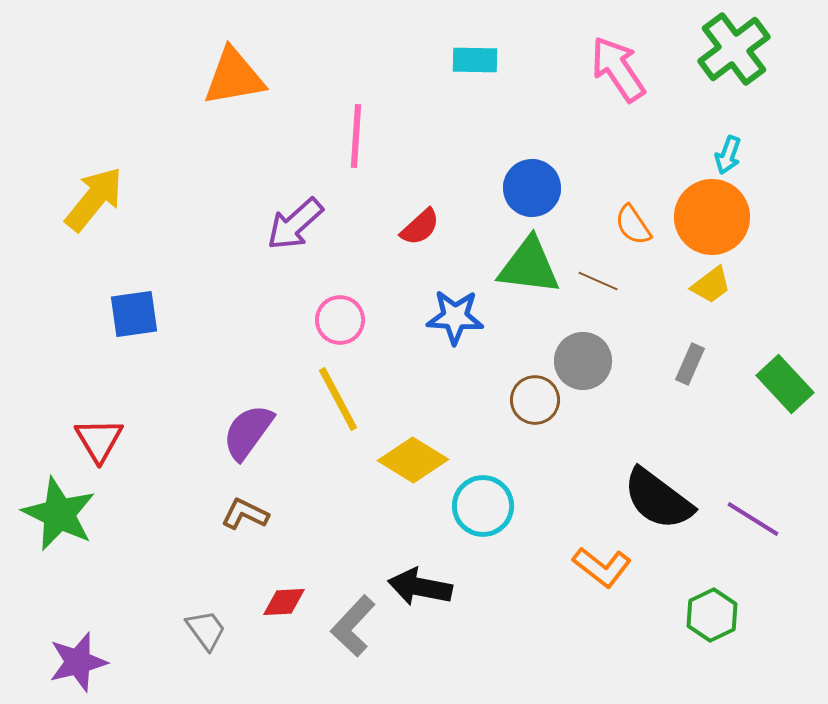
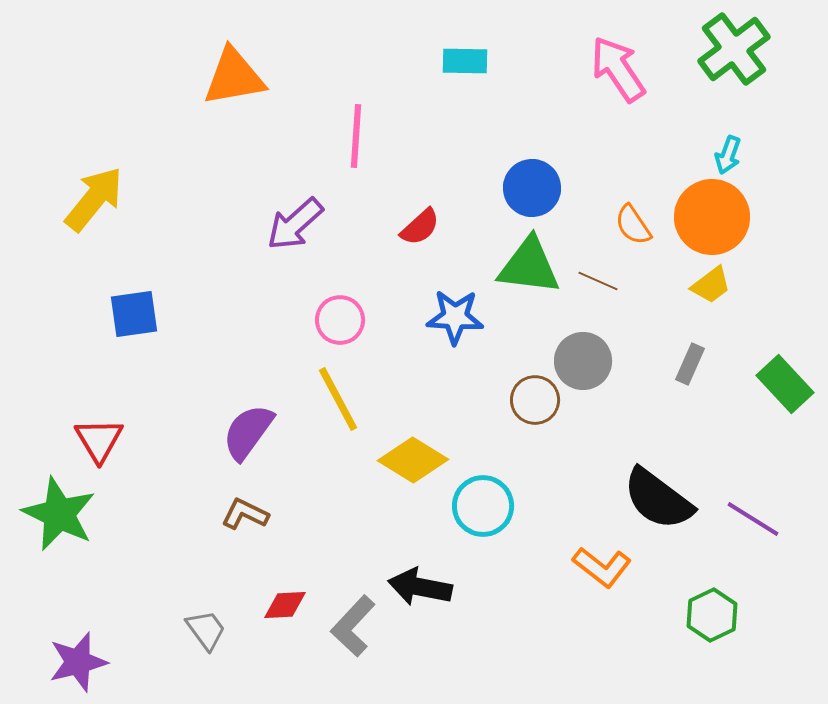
cyan rectangle: moved 10 px left, 1 px down
red diamond: moved 1 px right, 3 px down
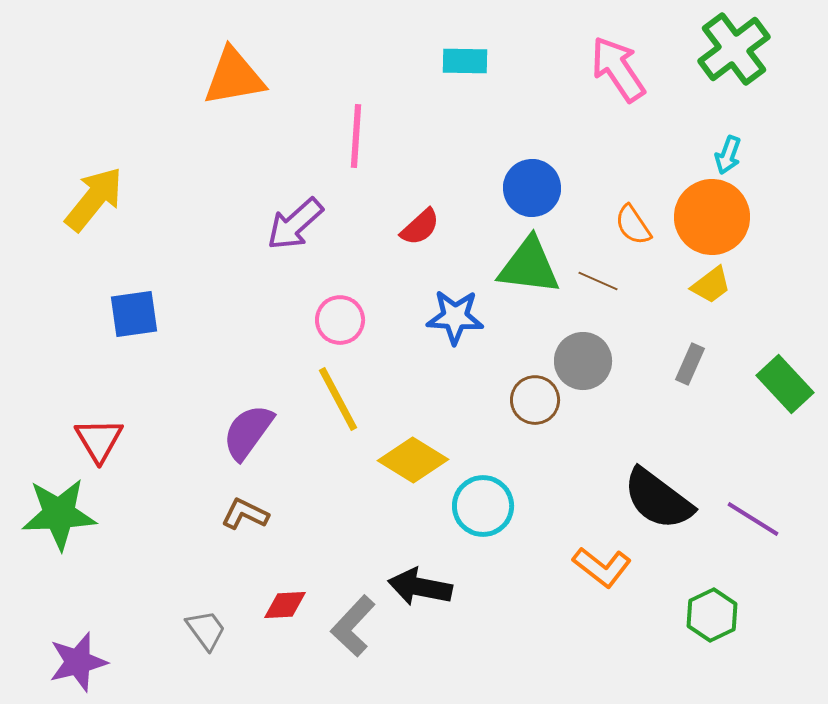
green star: rotated 28 degrees counterclockwise
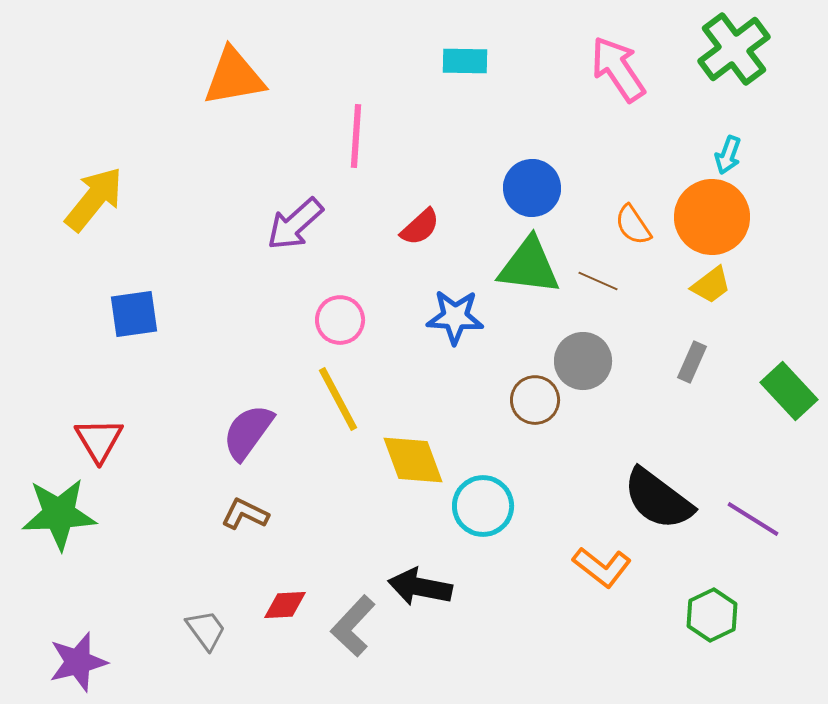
gray rectangle: moved 2 px right, 2 px up
green rectangle: moved 4 px right, 7 px down
yellow diamond: rotated 38 degrees clockwise
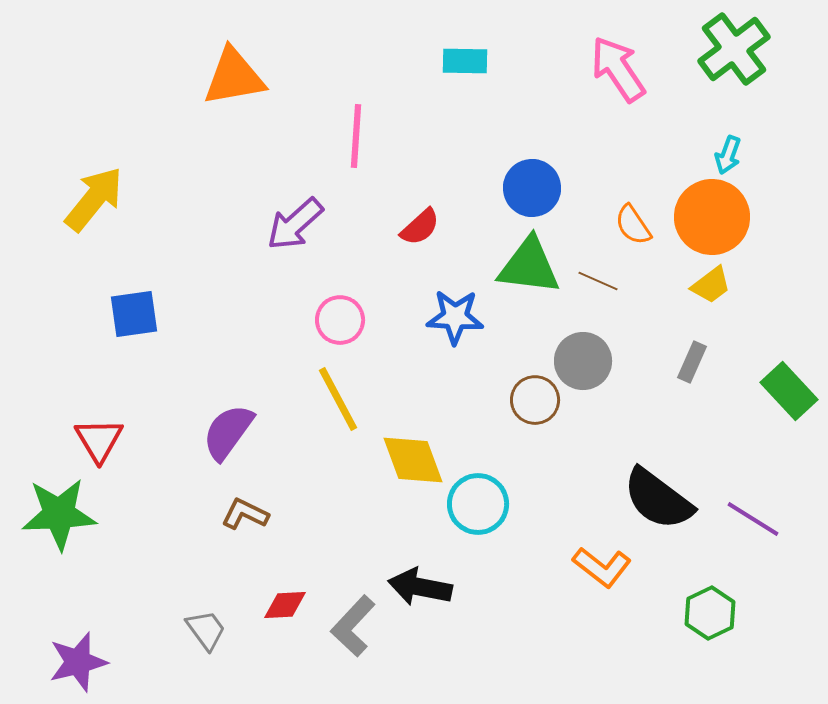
purple semicircle: moved 20 px left
cyan circle: moved 5 px left, 2 px up
green hexagon: moved 2 px left, 2 px up
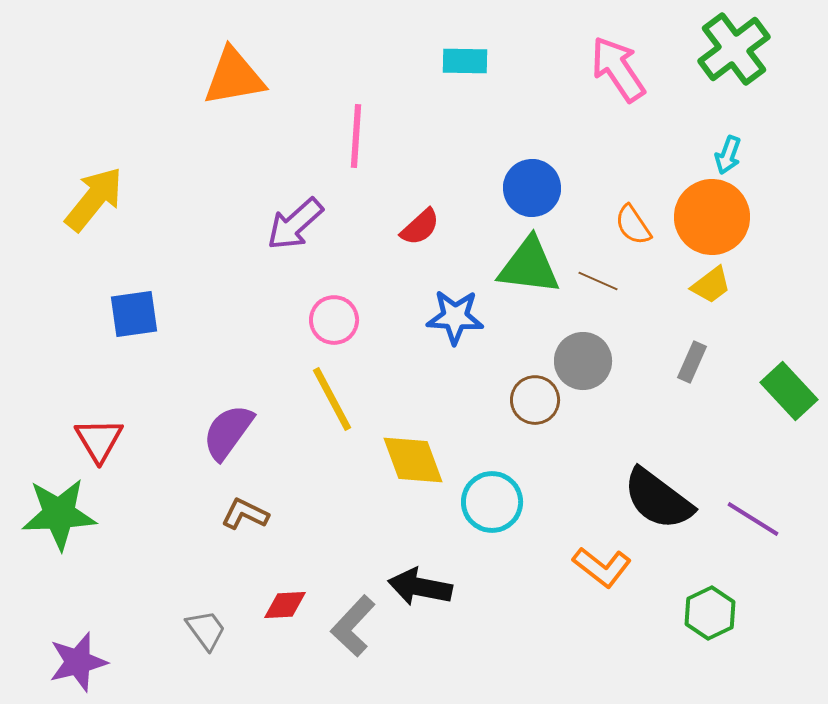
pink circle: moved 6 px left
yellow line: moved 6 px left
cyan circle: moved 14 px right, 2 px up
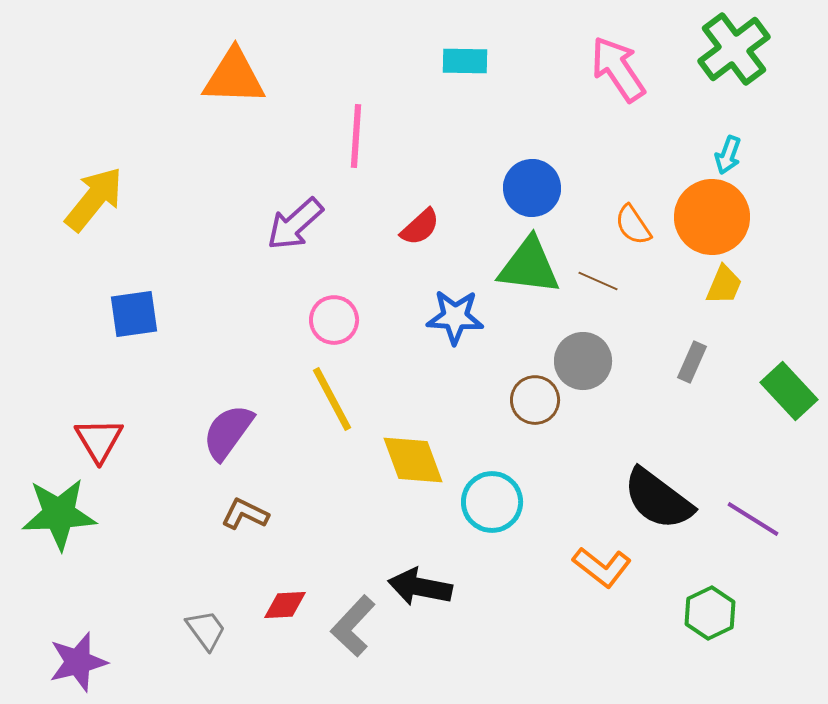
orange triangle: rotated 12 degrees clockwise
yellow trapezoid: moved 13 px right; rotated 30 degrees counterclockwise
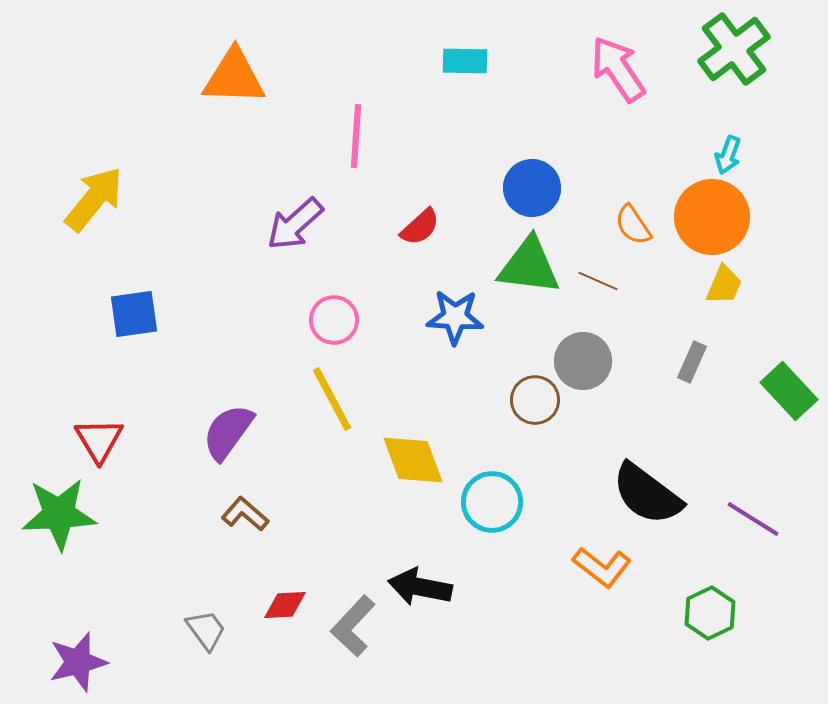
black semicircle: moved 11 px left, 5 px up
brown L-shape: rotated 15 degrees clockwise
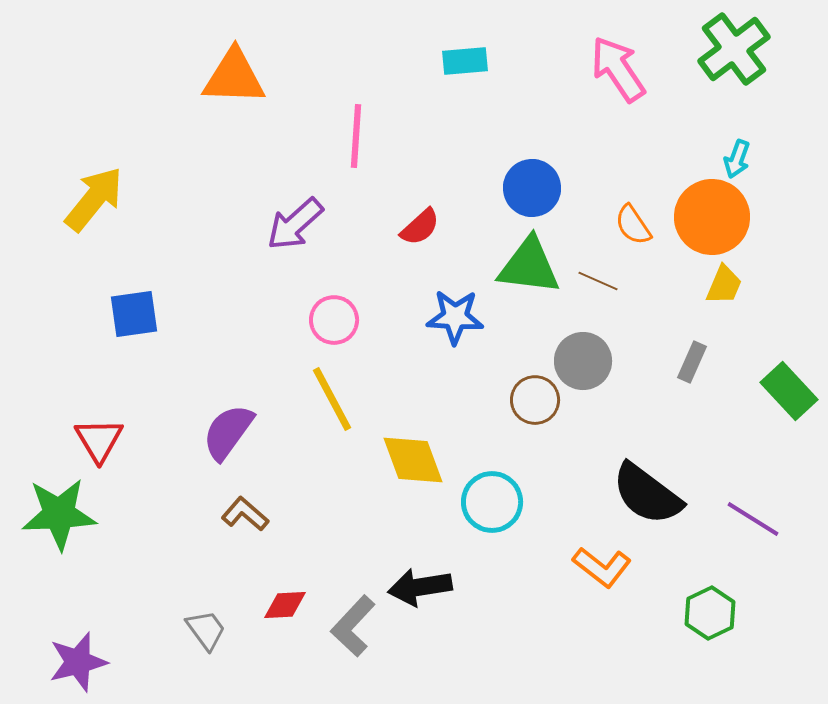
cyan rectangle: rotated 6 degrees counterclockwise
cyan arrow: moved 9 px right, 4 px down
black arrow: rotated 20 degrees counterclockwise
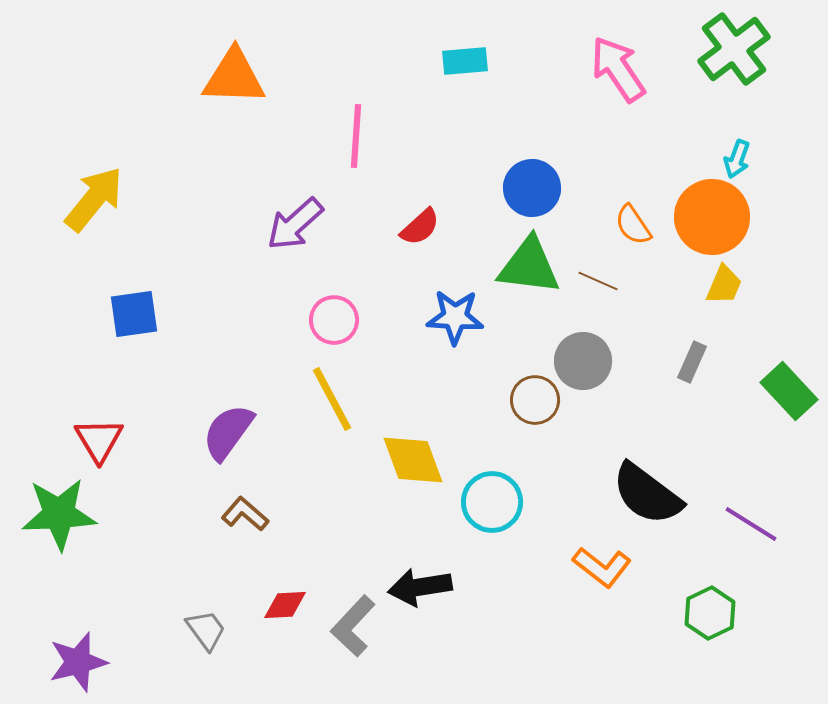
purple line: moved 2 px left, 5 px down
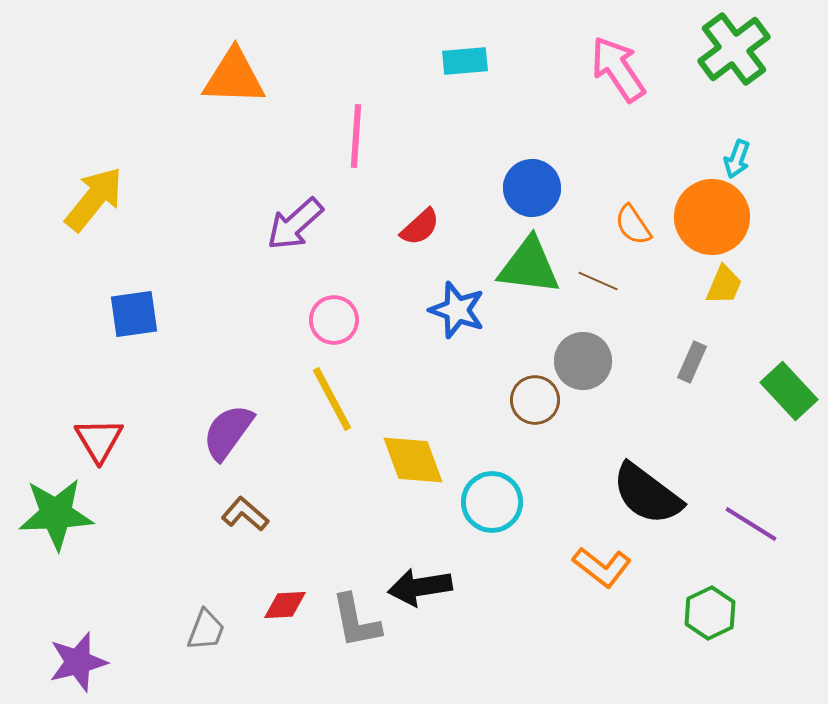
blue star: moved 2 px right, 7 px up; rotated 16 degrees clockwise
green star: moved 3 px left
gray L-shape: moved 3 px right, 5 px up; rotated 54 degrees counterclockwise
gray trapezoid: rotated 57 degrees clockwise
